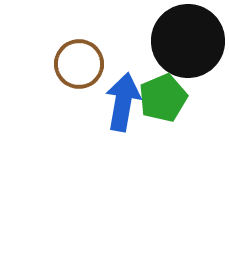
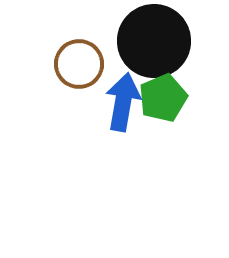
black circle: moved 34 px left
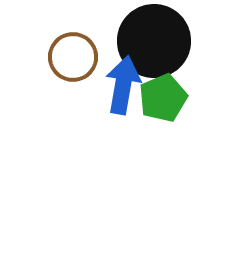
brown circle: moved 6 px left, 7 px up
blue arrow: moved 17 px up
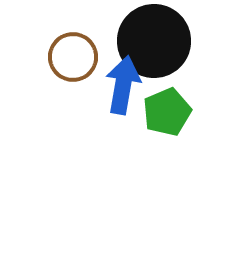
green pentagon: moved 4 px right, 14 px down
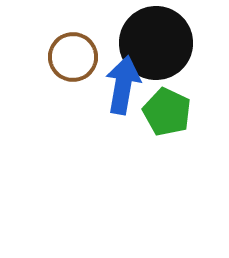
black circle: moved 2 px right, 2 px down
green pentagon: rotated 24 degrees counterclockwise
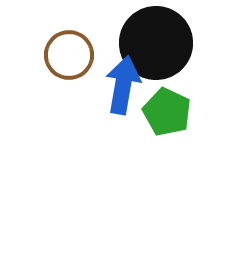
brown circle: moved 4 px left, 2 px up
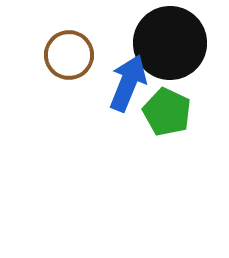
black circle: moved 14 px right
blue arrow: moved 5 px right, 2 px up; rotated 12 degrees clockwise
